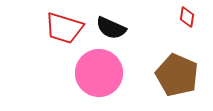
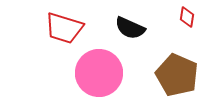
black semicircle: moved 19 px right
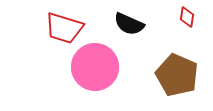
black semicircle: moved 1 px left, 4 px up
pink circle: moved 4 px left, 6 px up
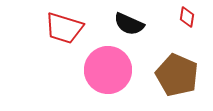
pink circle: moved 13 px right, 3 px down
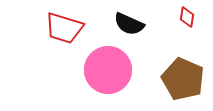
brown pentagon: moved 6 px right, 4 px down
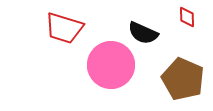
red diamond: rotated 10 degrees counterclockwise
black semicircle: moved 14 px right, 9 px down
pink circle: moved 3 px right, 5 px up
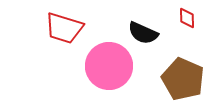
red diamond: moved 1 px down
pink circle: moved 2 px left, 1 px down
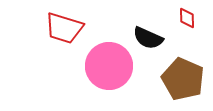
black semicircle: moved 5 px right, 5 px down
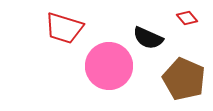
red diamond: rotated 40 degrees counterclockwise
brown pentagon: moved 1 px right
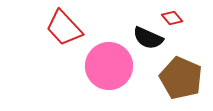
red diamond: moved 15 px left
red trapezoid: rotated 30 degrees clockwise
brown pentagon: moved 3 px left, 1 px up
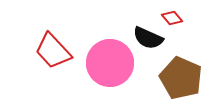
red trapezoid: moved 11 px left, 23 px down
pink circle: moved 1 px right, 3 px up
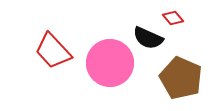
red diamond: moved 1 px right
